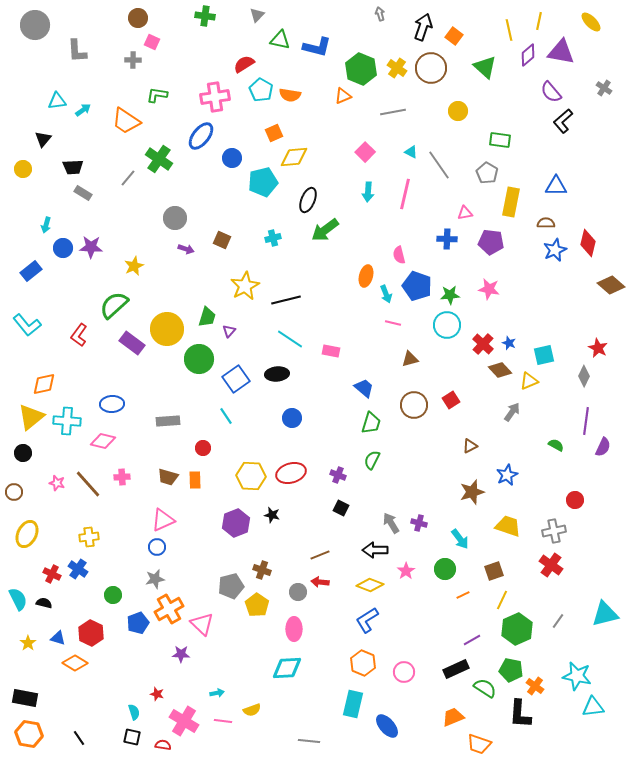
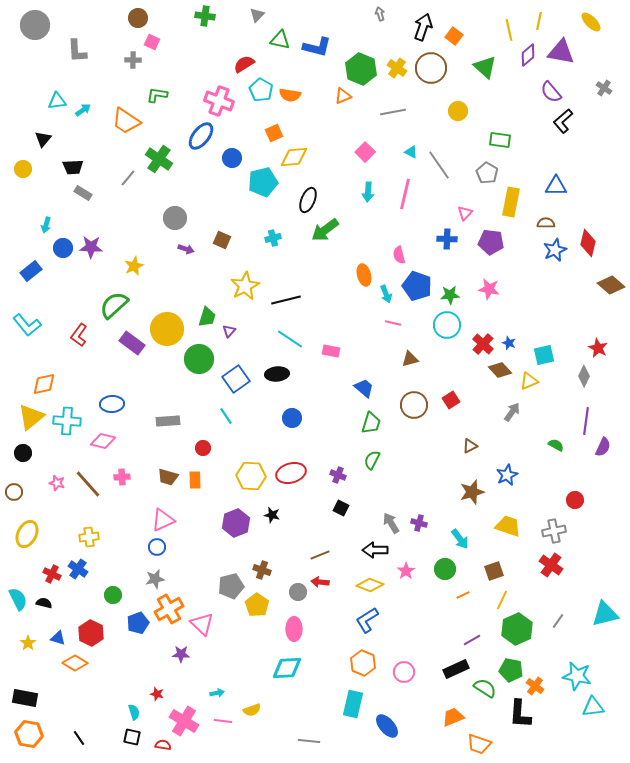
pink cross at (215, 97): moved 4 px right, 4 px down; rotated 28 degrees clockwise
pink triangle at (465, 213): rotated 35 degrees counterclockwise
orange ellipse at (366, 276): moved 2 px left, 1 px up; rotated 30 degrees counterclockwise
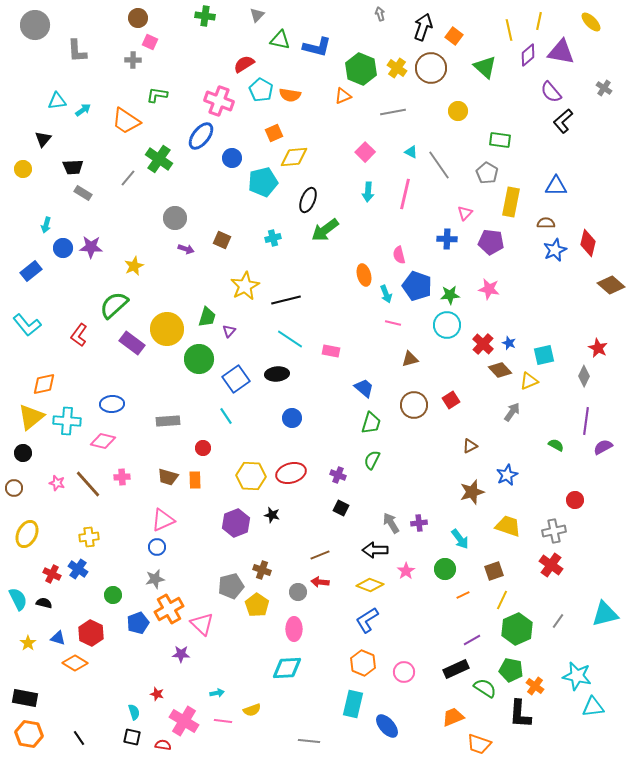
pink square at (152, 42): moved 2 px left
purple semicircle at (603, 447): rotated 144 degrees counterclockwise
brown circle at (14, 492): moved 4 px up
purple cross at (419, 523): rotated 21 degrees counterclockwise
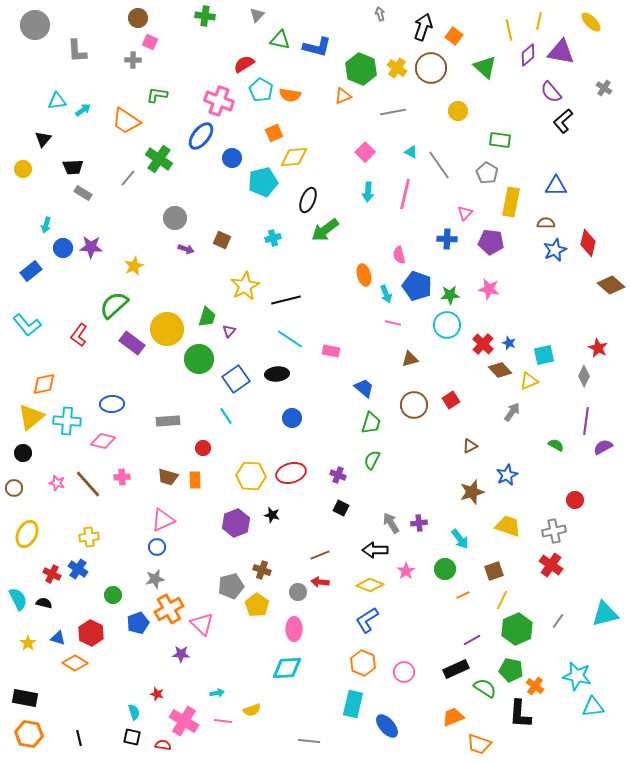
black line at (79, 738): rotated 21 degrees clockwise
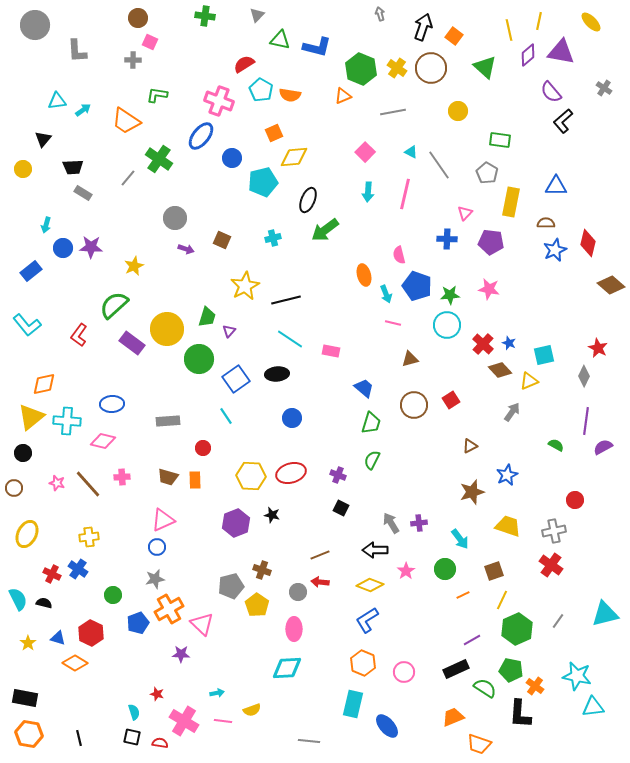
red semicircle at (163, 745): moved 3 px left, 2 px up
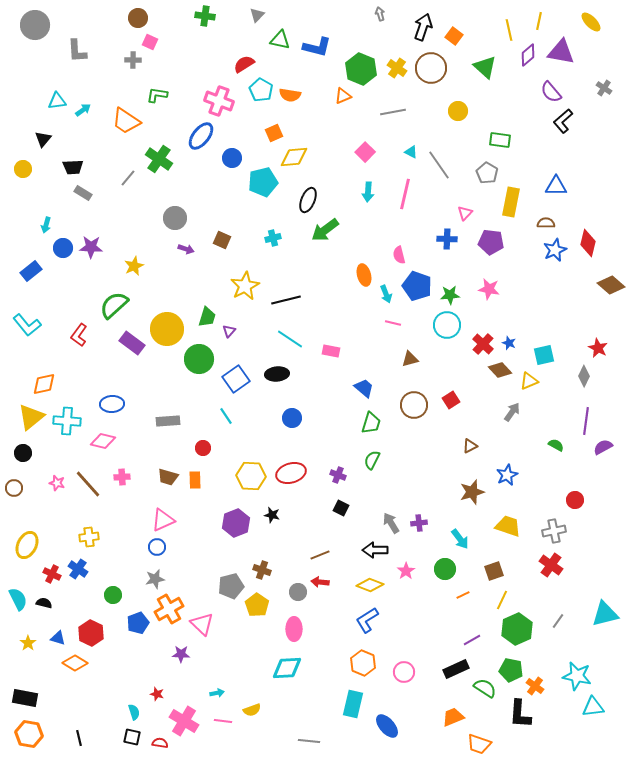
yellow ellipse at (27, 534): moved 11 px down
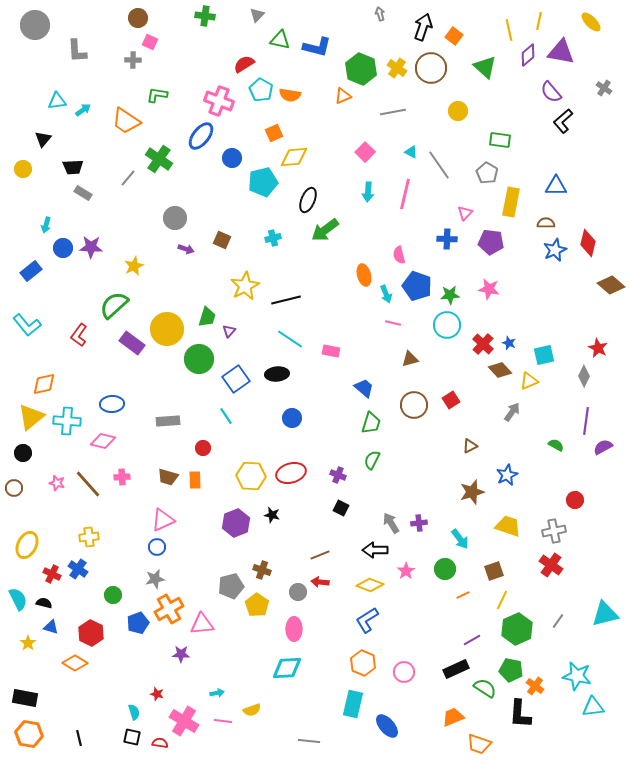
pink triangle at (202, 624): rotated 50 degrees counterclockwise
blue triangle at (58, 638): moved 7 px left, 11 px up
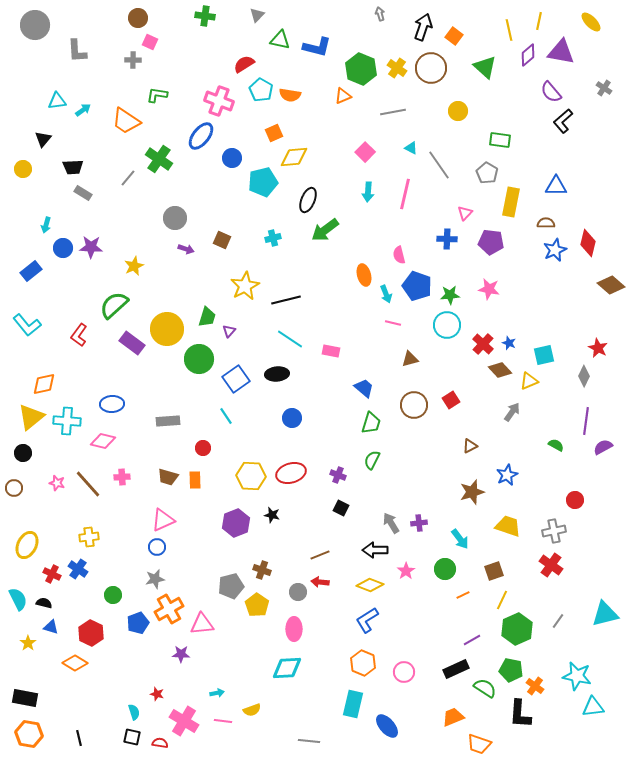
cyan triangle at (411, 152): moved 4 px up
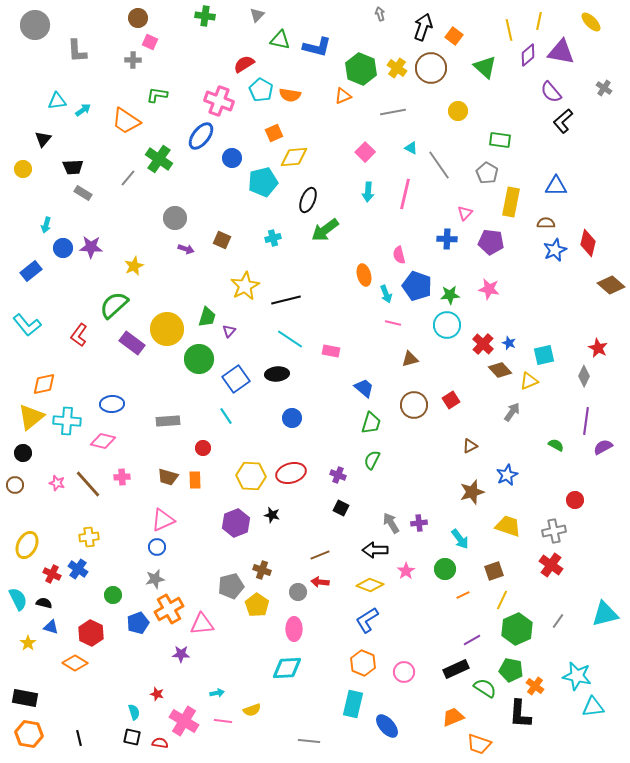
brown circle at (14, 488): moved 1 px right, 3 px up
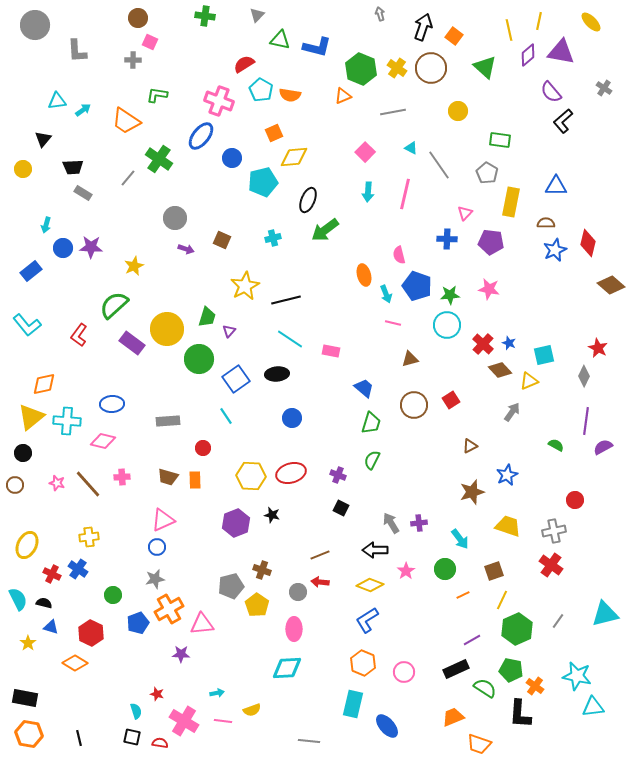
cyan semicircle at (134, 712): moved 2 px right, 1 px up
